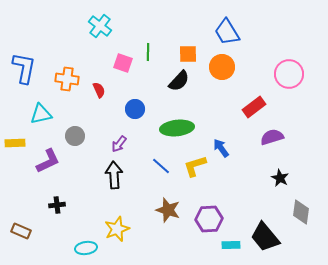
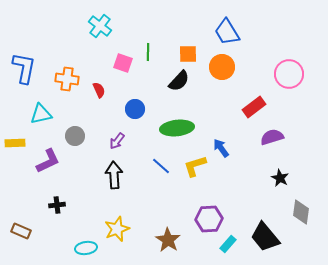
purple arrow: moved 2 px left, 3 px up
brown star: moved 30 px down; rotated 15 degrees clockwise
cyan rectangle: moved 3 px left, 1 px up; rotated 48 degrees counterclockwise
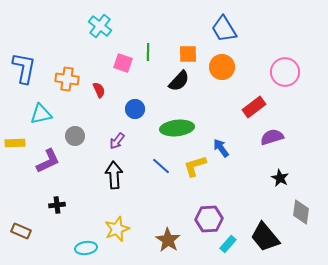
blue trapezoid: moved 3 px left, 3 px up
pink circle: moved 4 px left, 2 px up
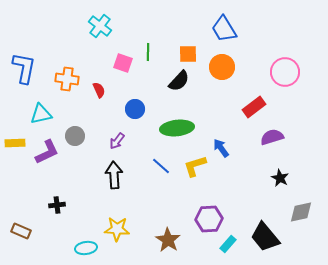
purple L-shape: moved 1 px left, 9 px up
gray diamond: rotated 70 degrees clockwise
yellow star: rotated 25 degrees clockwise
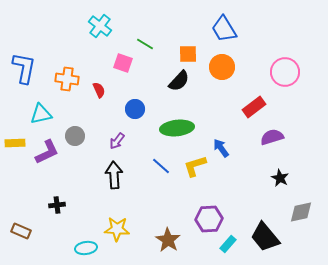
green line: moved 3 px left, 8 px up; rotated 60 degrees counterclockwise
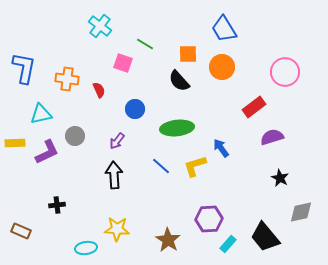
black semicircle: rotated 95 degrees clockwise
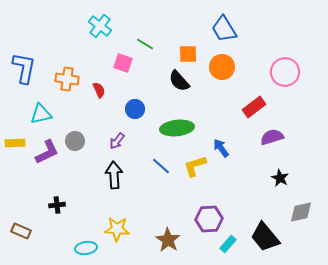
gray circle: moved 5 px down
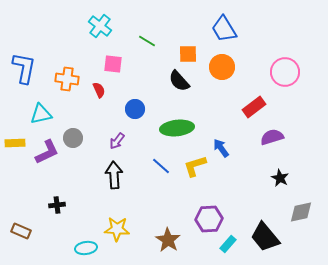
green line: moved 2 px right, 3 px up
pink square: moved 10 px left, 1 px down; rotated 12 degrees counterclockwise
gray circle: moved 2 px left, 3 px up
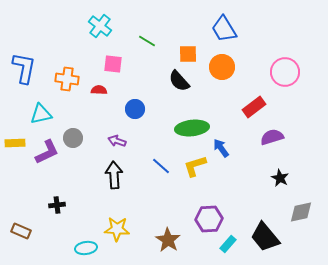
red semicircle: rotated 63 degrees counterclockwise
green ellipse: moved 15 px right
purple arrow: rotated 72 degrees clockwise
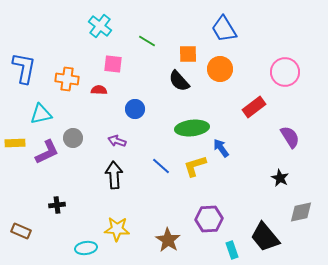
orange circle: moved 2 px left, 2 px down
purple semicircle: moved 18 px right; rotated 75 degrees clockwise
cyan rectangle: moved 4 px right, 6 px down; rotated 60 degrees counterclockwise
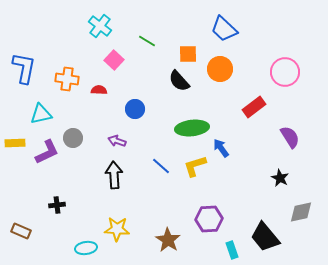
blue trapezoid: rotated 16 degrees counterclockwise
pink square: moved 1 px right, 4 px up; rotated 36 degrees clockwise
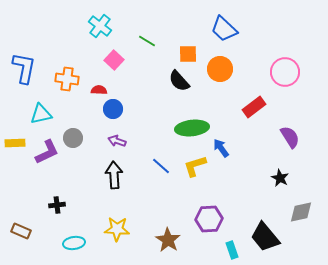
blue circle: moved 22 px left
cyan ellipse: moved 12 px left, 5 px up
